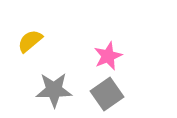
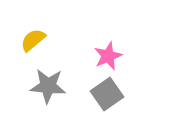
yellow semicircle: moved 3 px right, 1 px up
gray star: moved 6 px left, 4 px up; rotated 6 degrees clockwise
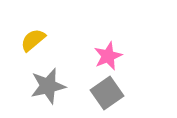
gray star: rotated 18 degrees counterclockwise
gray square: moved 1 px up
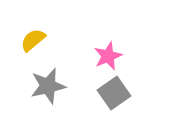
gray square: moved 7 px right
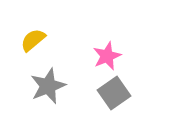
pink star: moved 1 px left
gray star: rotated 9 degrees counterclockwise
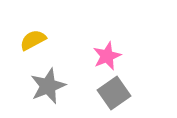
yellow semicircle: rotated 12 degrees clockwise
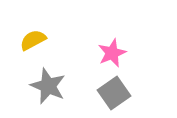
pink star: moved 5 px right, 3 px up
gray star: rotated 27 degrees counterclockwise
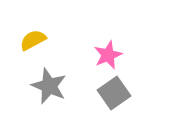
pink star: moved 4 px left, 2 px down
gray star: moved 1 px right
